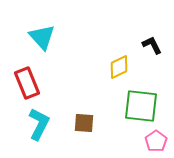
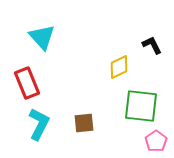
brown square: rotated 10 degrees counterclockwise
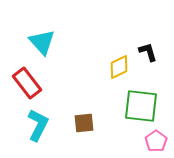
cyan triangle: moved 5 px down
black L-shape: moved 4 px left, 7 px down; rotated 10 degrees clockwise
red rectangle: rotated 16 degrees counterclockwise
cyan L-shape: moved 1 px left, 1 px down
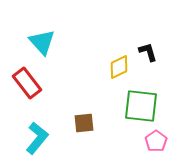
cyan L-shape: moved 1 px left, 13 px down; rotated 12 degrees clockwise
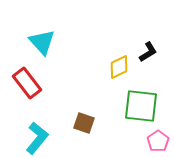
black L-shape: rotated 75 degrees clockwise
brown square: rotated 25 degrees clockwise
pink pentagon: moved 2 px right
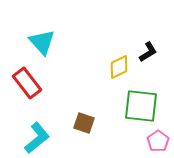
cyan L-shape: rotated 12 degrees clockwise
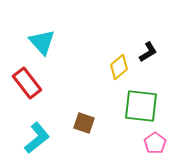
yellow diamond: rotated 15 degrees counterclockwise
pink pentagon: moved 3 px left, 2 px down
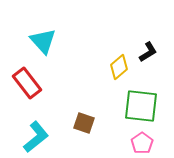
cyan triangle: moved 1 px right, 1 px up
cyan L-shape: moved 1 px left, 1 px up
pink pentagon: moved 13 px left
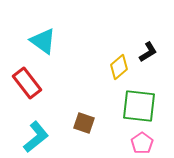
cyan triangle: rotated 12 degrees counterclockwise
green square: moved 2 px left
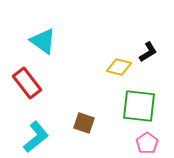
yellow diamond: rotated 55 degrees clockwise
pink pentagon: moved 5 px right
